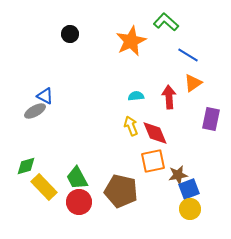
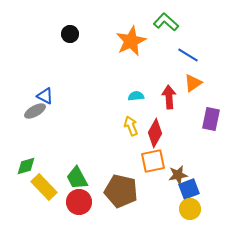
red diamond: rotated 52 degrees clockwise
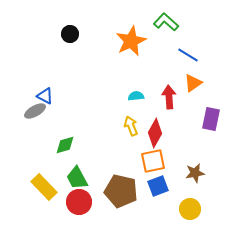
green diamond: moved 39 px right, 21 px up
brown star: moved 17 px right, 2 px up
blue square: moved 31 px left, 3 px up
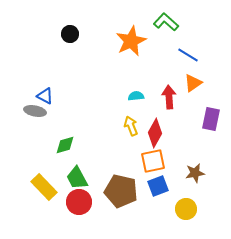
gray ellipse: rotated 40 degrees clockwise
yellow circle: moved 4 px left
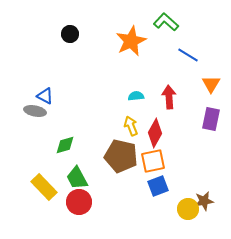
orange triangle: moved 18 px right, 1 px down; rotated 24 degrees counterclockwise
brown star: moved 9 px right, 28 px down
brown pentagon: moved 35 px up
yellow circle: moved 2 px right
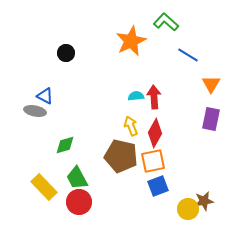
black circle: moved 4 px left, 19 px down
red arrow: moved 15 px left
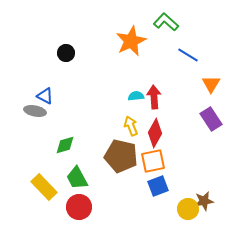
purple rectangle: rotated 45 degrees counterclockwise
red circle: moved 5 px down
